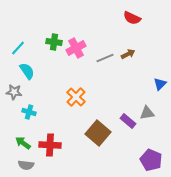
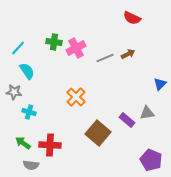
purple rectangle: moved 1 px left, 1 px up
gray semicircle: moved 5 px right
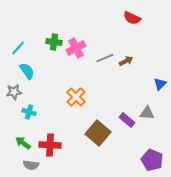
brown arrow: moved 2 px left, 7 px down
gray star: rotated 14 degrees counterclockwise
gray triangle: rotated 14 degrees clockwise
purple pentagon: moved 1 px right
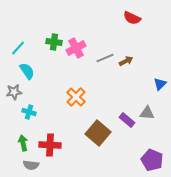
green arrow: rotated 42 degrees clockwise
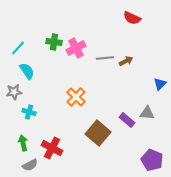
gray line: rotated 18 degrees clockwise
red cross: moved 2 px right, 3 px down; rotated 25 degrees clockwise
gray semicircle: moved 1 px left; rotated 35 degrees counterclockwise
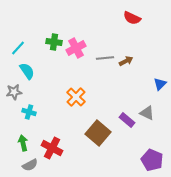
gray triangle: rotated 21 degrees clockwise
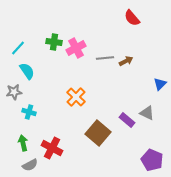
red semicircle: rotated 24 degrees clockwise
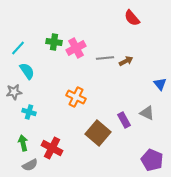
blue triangle: rotated 24 degrees counterclockwise
orange cross: rotated 18 degrees counterclockwise
purple rectangle: moved 3 px left; rotated 21 degrees clockwise
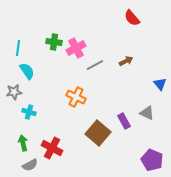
cyan line: rotated 35 degrees counterclockwise
gray line: moved 10 px left, 7 px down; rotated 24 degrees counterclockwise
purple rectangle: moved 1 px down
